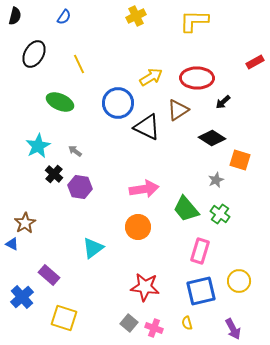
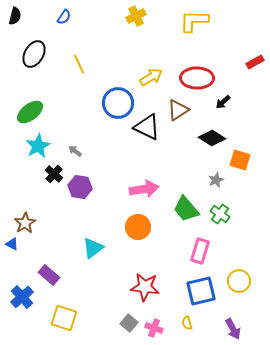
green ellipse: moved 30 px left, 10 px down; rotated 60 degrees counterclockwise
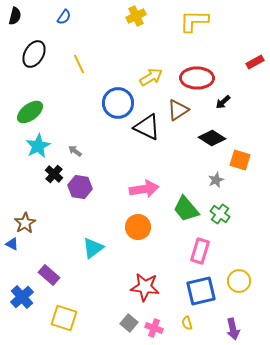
purple arrow: rotated 15 degrees clockwise
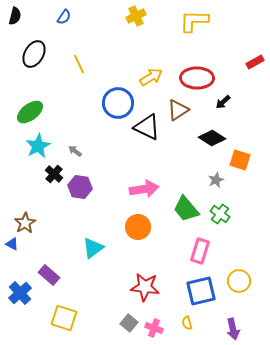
blue cross: moved 2 px left, 4 px up
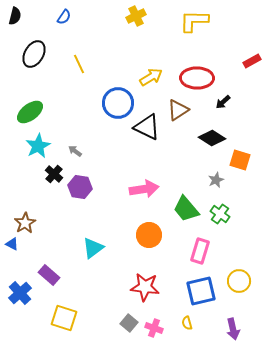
red rectangle: moved 3 px left, 1 px up
orange circle: moved 11 px right, 8 px down
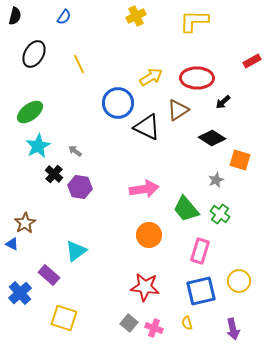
cyan triangle: moved 17 px left, 3 px down
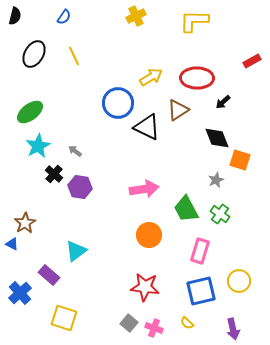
yellow line: moved 5 px left, 8 px up
black diamond: moved 5 px right; rotated 36 degrees clockwise
green trapezoid: rotated 12 degrees clockwise
yellow semicircle: rotated 32 degrees counterclockwise
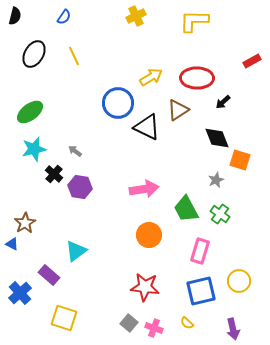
cyan star: moved 4 px left, 3 px down; rotated 15 degrees clockwise
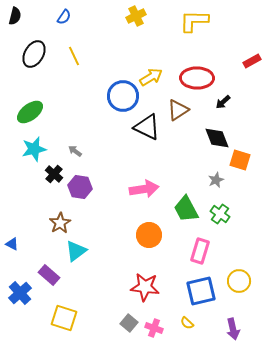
blue circle: moved 5 px right, 7 px up
brown star: moved 35 px right
